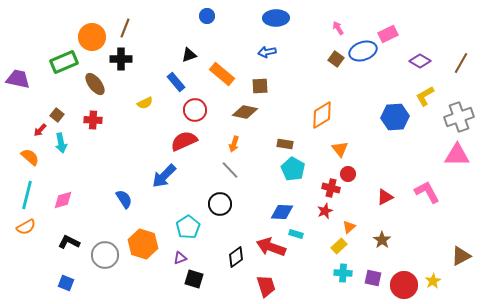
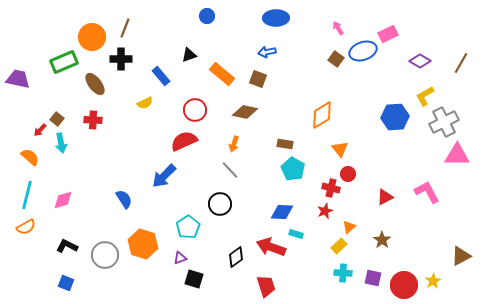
blue rectangle at (176, 82): moved 15 px left, 6 px up
brown square at (260, 86): moved 2 px left, 7 px up; rotated 24 degrees clockwise
brown square at (57, 115): moved 4 px down
gray cross at (459, 117): moved 15 px left, 5 px down; rotated 8 degrees counterclockwise
black L-shape at (69, 242): moved 2 px left, 4 px down
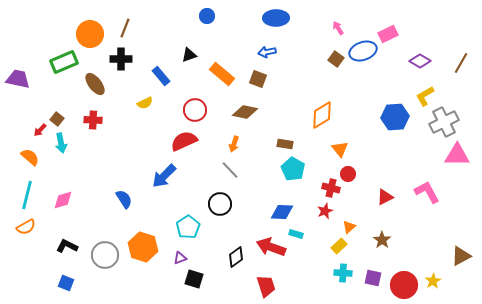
orange circle at (92, 37): moved 2 px left, 3 px up
orange hexagon at (143, 244): moved 3 px down
